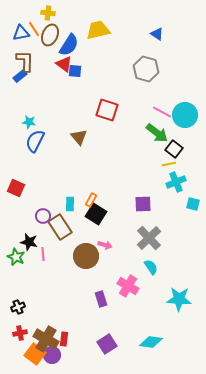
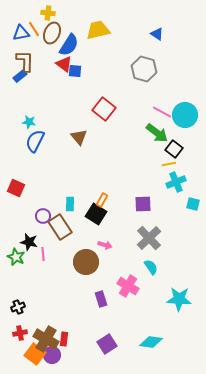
brown ellipse at (50, 35): moved 2 px right, 2 px up
gray hexagon at (146, 69): moved 2 px left
red square at (107, 110): moved 3 px left, 1 px up; rotated 20 degrees clockwise
orange rectangle at (91, 200): moved 11 px right
brown circle at (86, 256): moved 6 px down
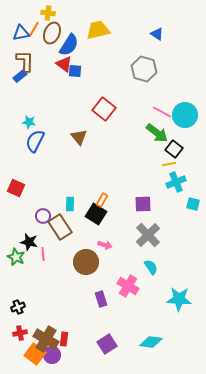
orange line at (34, 29): rotated 63 degrees clockwise
gray cross at (149, 238): moved 1 px left, 3 px up
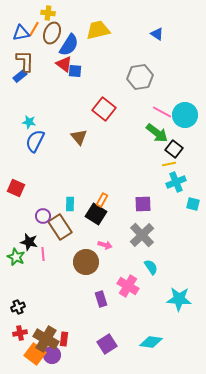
gray hexagon at (144, 69): moved 4 px left, 8 px down; rotated 25 degrees counterclockwise
gray cross at (148, 235): moved 6 px left
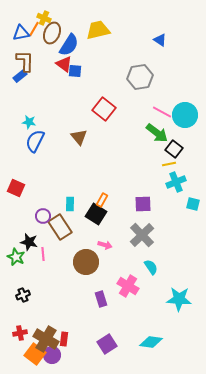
yellow cross at (48, 13): moved 4 px left, 5 px down; rotated 16 degrees clockwise
blue triangle at (157, 34): moved 3 px right, 6 px down
black cross at (18, 307): moved 5 px right, 12 px up
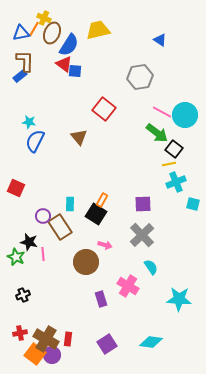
red rectangle at (64, 339): moved 4 px right
